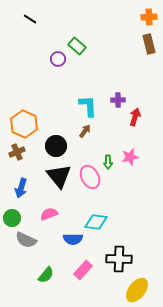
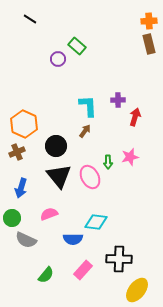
orange cross: moved 4 px down
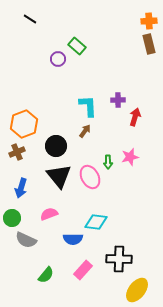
orange hexagon: rotated 16 degrees clockwise
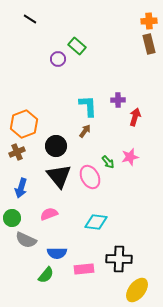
green arrow: rotated 40 degrees counterclockwise
blue semicircle: moved 16 px left, 14 px down
pink rectangle: moved 1 px right, 1 px up; rotated 42 degrees clockwise
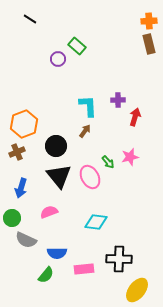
pink semicircle: moved 2 px up
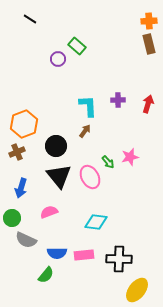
red arrow: moved 13 px right, 13 px up
pink rectangle: moved 14 px up
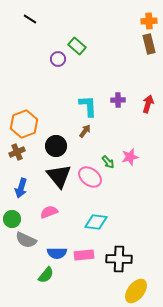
pink ellipse: rotated 25 degrees counterclockwise
green circle: moved 1 px down
yellow ellipse: moved 1 px left, 1 px down
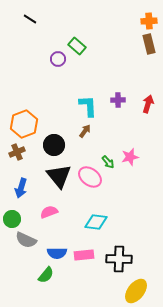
black circle: moved 2 px left, 1 px up
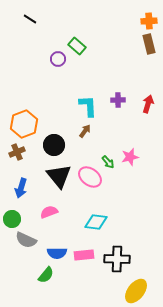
black cross: moved 2 px left
